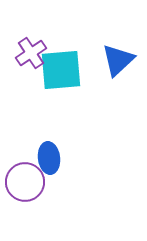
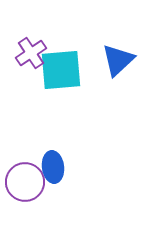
blue ellipse: moved 4 px right, 9 px down
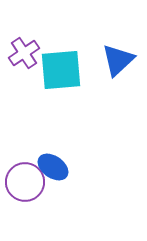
purple cross: moved 7 px left
blue ellipse: rotated 48 degrees counterclockwise
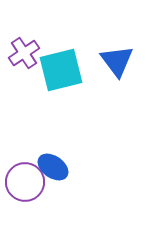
blue triangle: moved 1 px left, 1 px down; rotated 24 degrees counterclockwise
cyan square: rotated 9 degrees counterclockwise
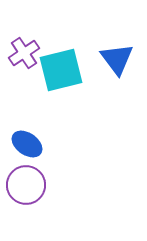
blue triangle: moved 2 px up
blue ellipse: moved 26 px left, 23 px up
purple circle: moved 1 px right, 3 px down
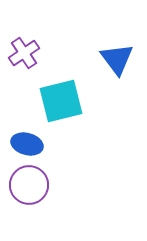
cyan square: moved 31 px down
blue ellipse: rotated 20 degrees counterclockwise
purple circle: moved 3 px right
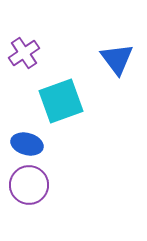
cyan square: rotated 6 degrees counterclockwise
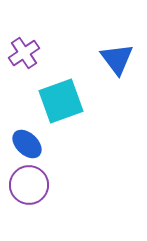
blue ellipse: rotated 28 degrees clockwise
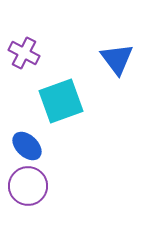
purple cross: rotated 28 degrees counterclockwise
blue ellipse: moved 2 px down
purple circle: moved 1 px left, 1 px down
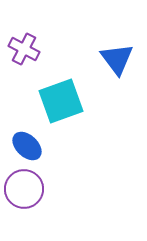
purple cross: moved 4 px up
purple circle: moved 4 px left, 3 px down
